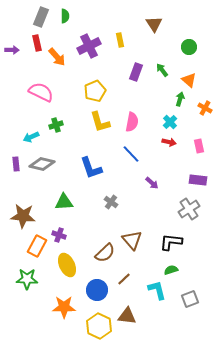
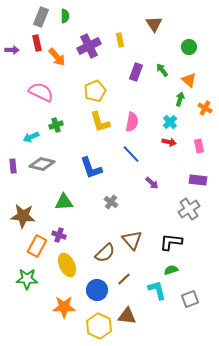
purple rectangle at (16, 164): moved 3 px left, 2 px down
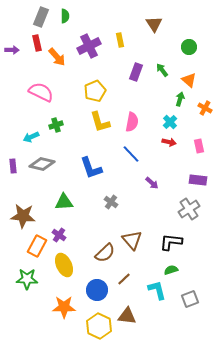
purple cross at (59, 235): rotated 16 degrees clockwise
yellow ellipse at (67, 265): moved 3 px left
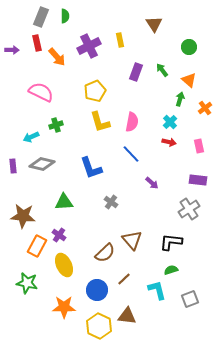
orange cross at (205, 108): rotated 24 degrees clockwise
green star at (27, 279): moved 4 px down; rotated 10 degrees clockwise
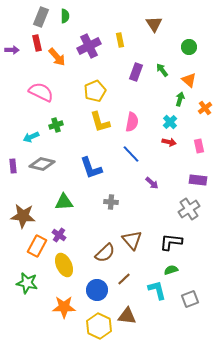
gray cross at (111, 202): rotated 32 degrees counterclockwise
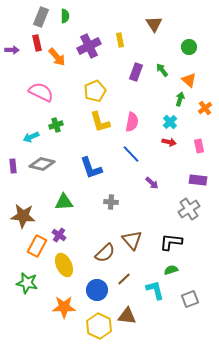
cyan L-shape at (157, 290): moved 2 px left
